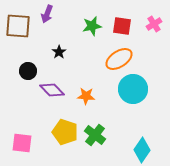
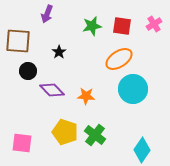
brown square: moved 15 px down
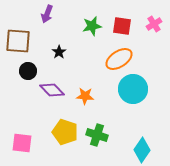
orange star: moved 1 px left
green cross: moved 2 px right; rotated 20 degrees counterclockwise
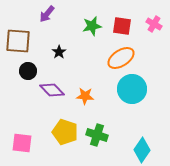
purple arrow: rotated 18 degrees clockwise
pink cross: rotated 28 degrees counterclockwise
orange ellipse: moved 2 px right, 1 px up
cyan circle: moved 1 px left
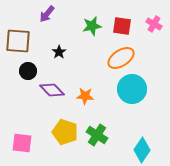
green cross: rotated 15 degrees clockwise
